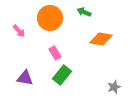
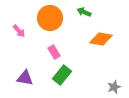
pink rectangle: moved 1 px left, 1 px up
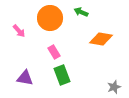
green arrow: moved 3 px left
green rectangle: rotated 60 degrees counterclockwise
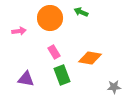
pink arrow: rotated 56 degrees counterclockwise
orange diamond: moved 11 px left, 19 px down
purple triangle: moved 1 px right, 1 px down
gray star: rotated 16 degrees clockwise
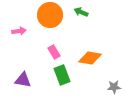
orange circle: moved 3 px up
purple triangle: moved 3 px left, 1 px down
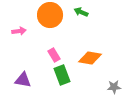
pink rectangle: moved 3 px down
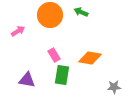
pink arrow: moved 1 px left; rotated 24 degrees counterclockwise
green rectangle: rotated 30 degrees clockwise
purple triangle: moved 4 px right
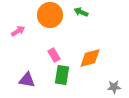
orange diamond: rotated 25 degrees counterclockwise
